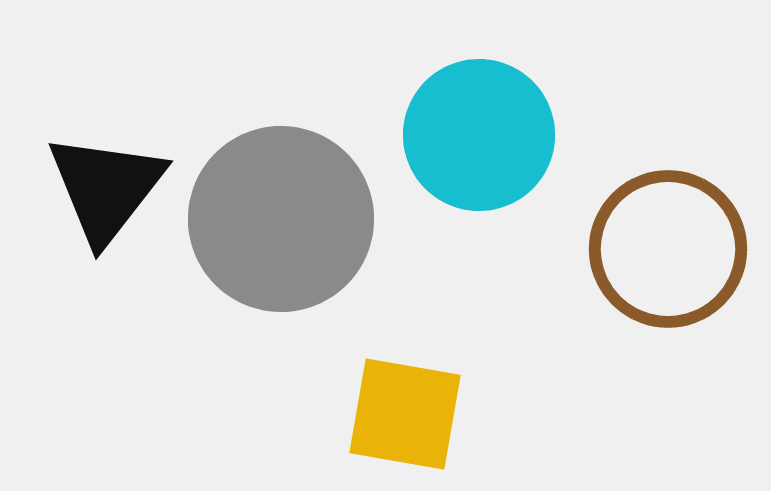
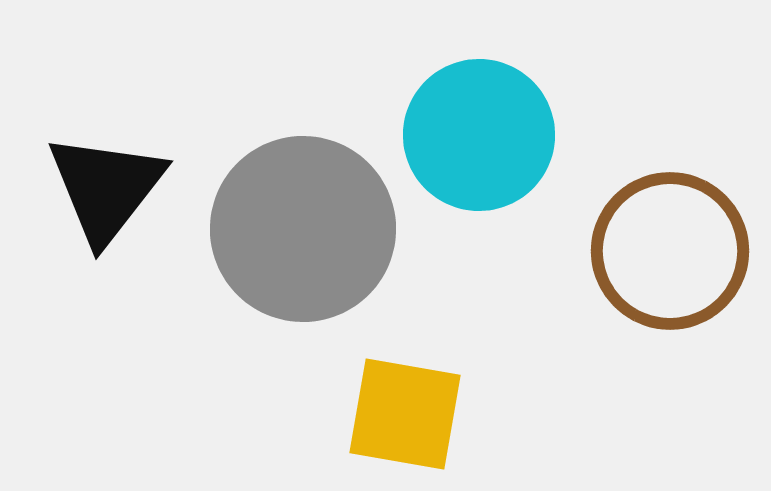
gray circle: moved 22 px right, 10 px down
brown circle: moved 2 px right, 2 px down
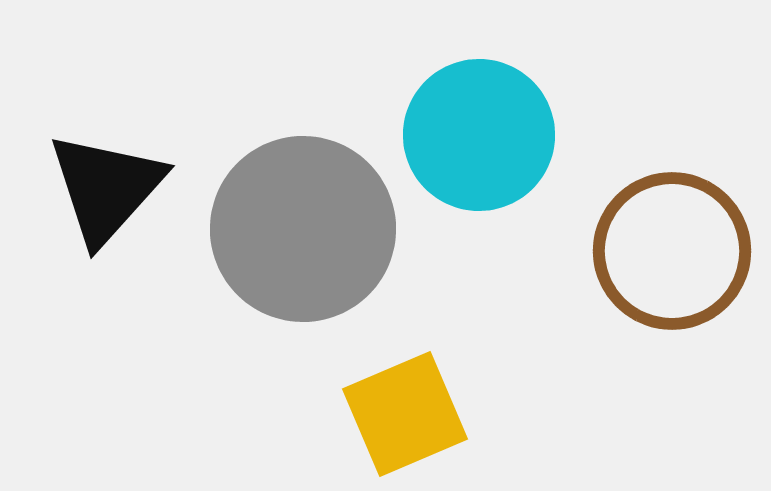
black triangle: rotated 4 degrees clockwise
brown circle: moved 2 px right
yellow square: rotated 33 degrees counterclockwise
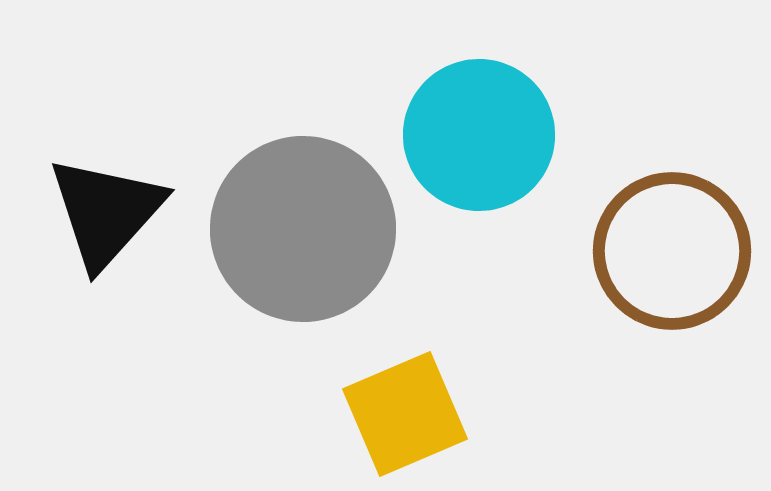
black triangle: moved 24 px down
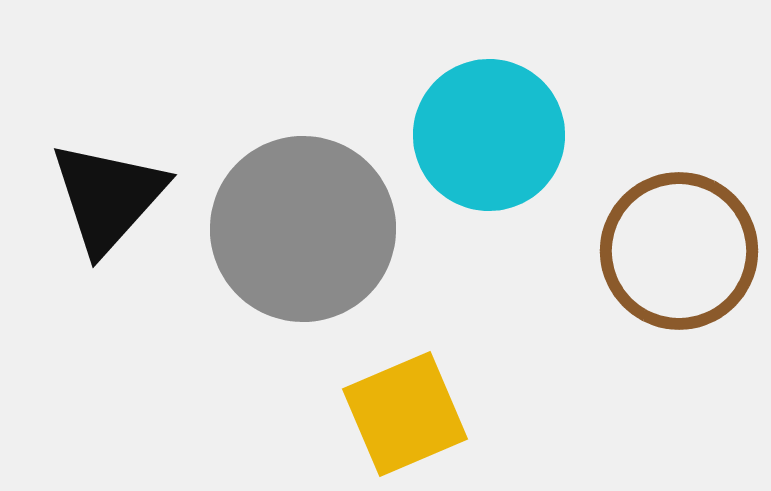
cyan circle: moved 10 px right
black triangle: moved 2 px right, 15 px up
brown circle: moved 7 px right
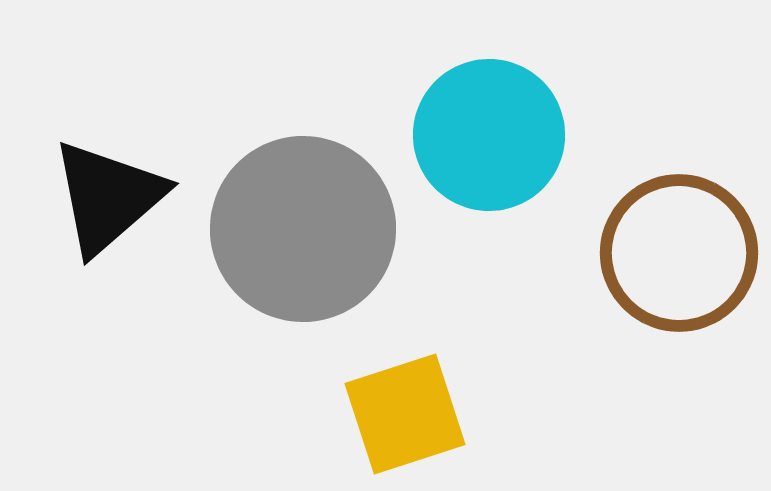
black triangle: rotated 7 degrees clockwise
brown circle: moved 2 px down
yellow square: rotated 5 degrees clockwise
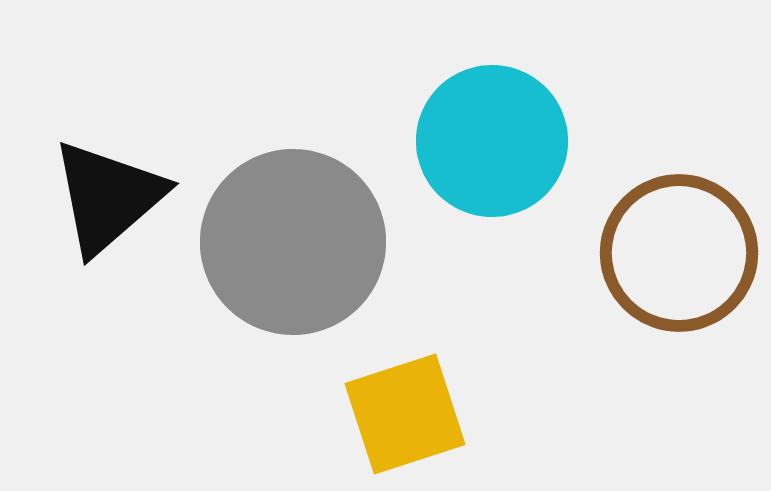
cyan circle: moved 3 px right, 6 px down
gray circle: moved 10 px left, 13 px down
